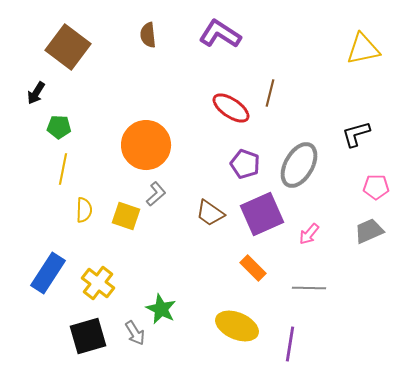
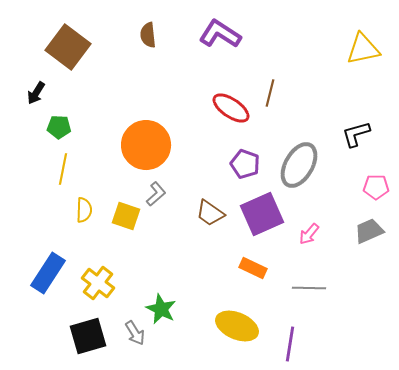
orange rectangle: rotated 20 degrees counterclockwise
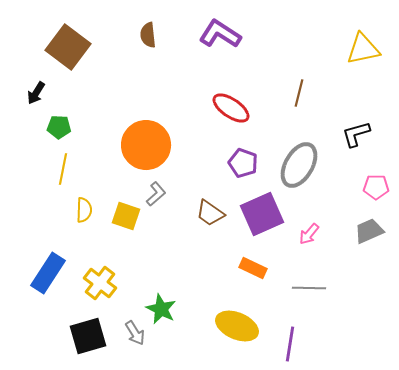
brown line: moved 29 px right
purple pentagon: moved 2 px left, 1 px up
yellow cross: moved 2 px right
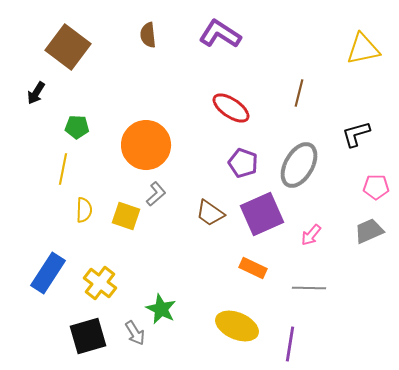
green pentagon: moved 18 px right
pink arrow: moved 2 px right, 1 px down
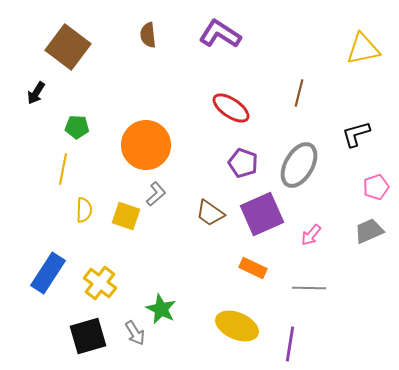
pink pentagon: rotated 20 degrees counterclockwise
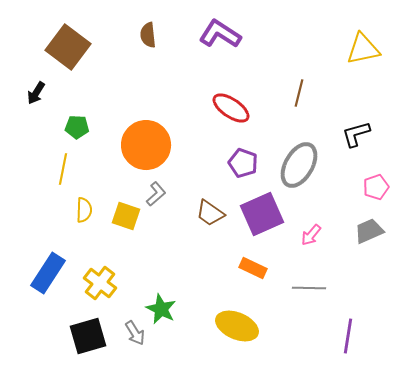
purple line: moved 58 px right, 8 px up
